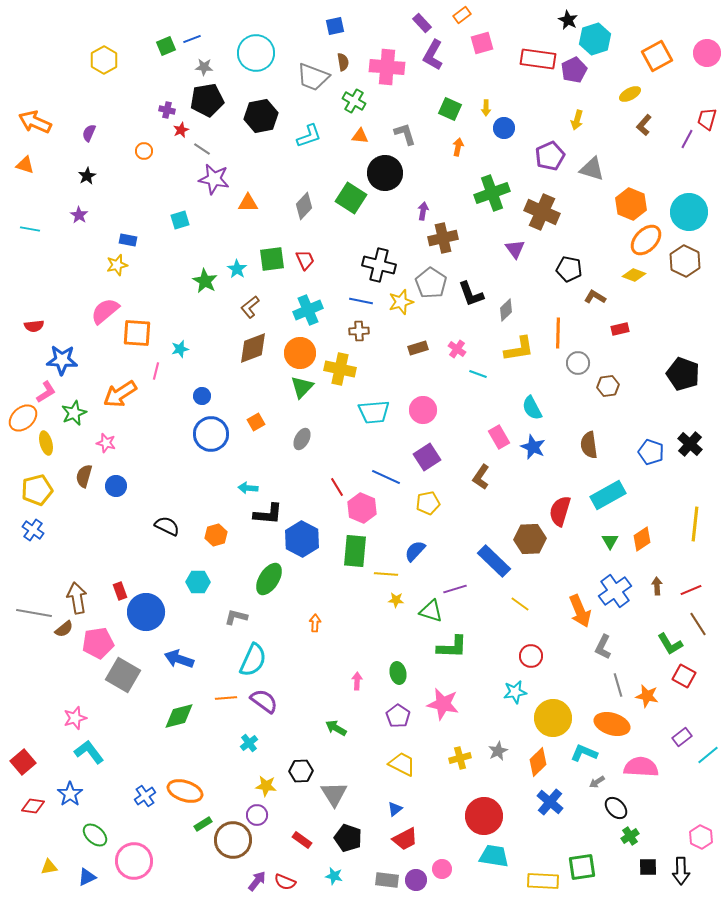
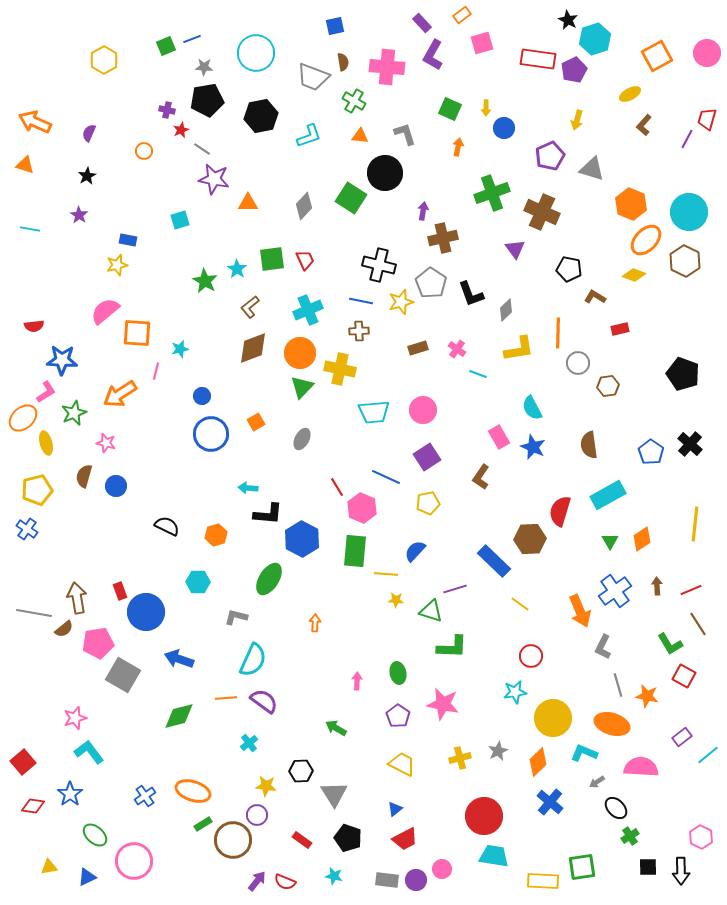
blue pentagon at (651, 452): rotated 15 degrees clockwise
blue cross at (33, 530): moved 6 px left, 1 px up
orange ellipse at (185, 791): moved 8 px right
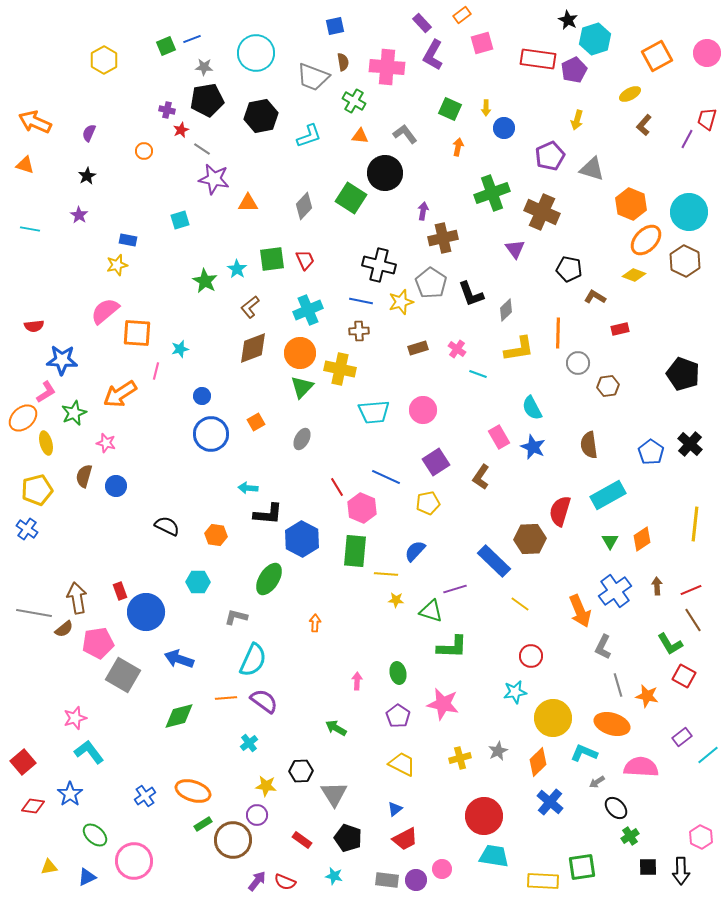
gray L-shape at (405, 134): rotated 20 degrees counterclockwise
purple square at (427, 457): moved 9 px right, 5 px down
orange hexagon at (216, 535): rotated 25 degrees clockwise
brown line at (698, 624): moved 5 px left, 4 px up
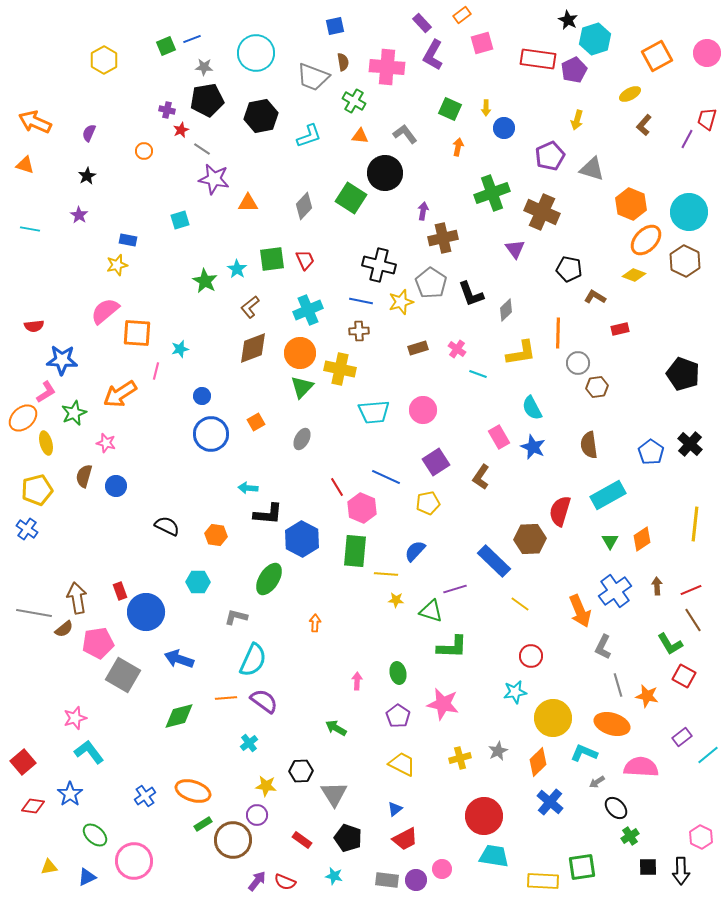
yellow L-shape at (519, 349): moved 2 px right, 4 px down
brown hexagon at (608, 386): moved 11 px left, 1 px down
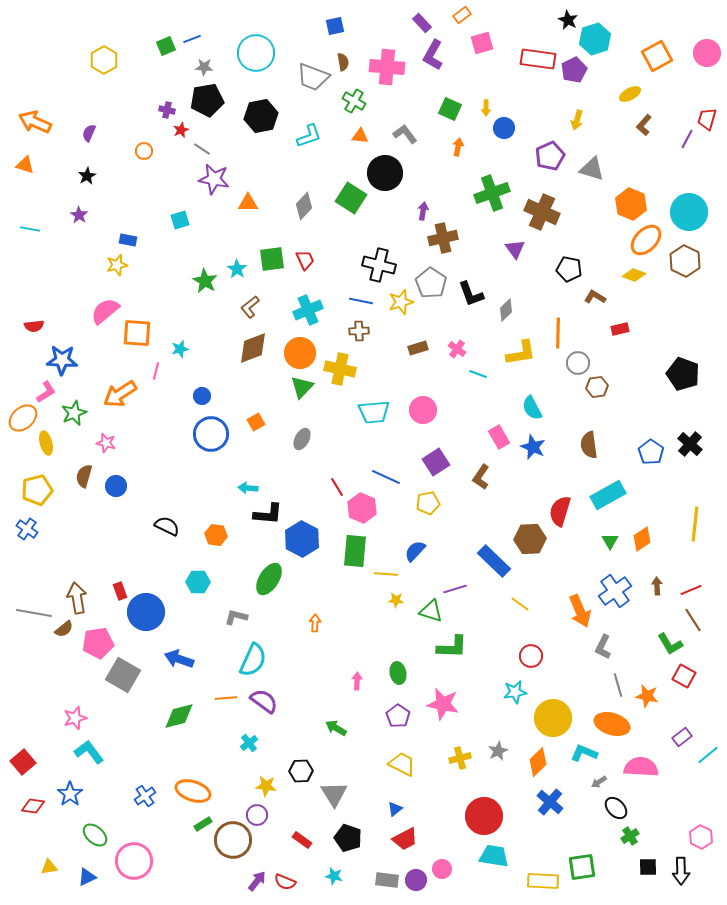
gray arrow at (597, 782): moved 2 px right
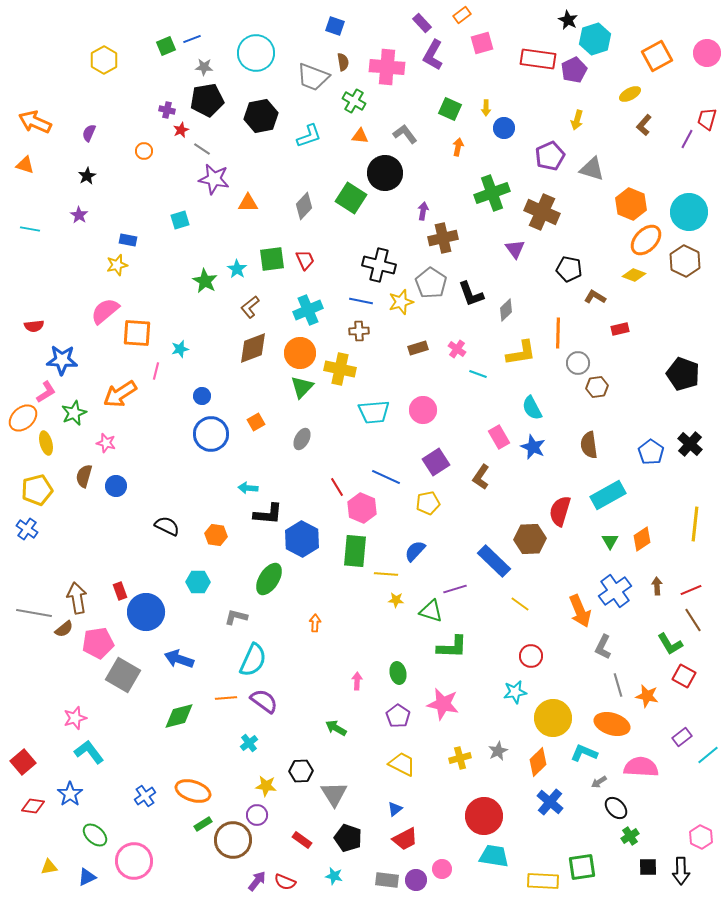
blue square at (335, 26): rotated 30 degrees clockwise
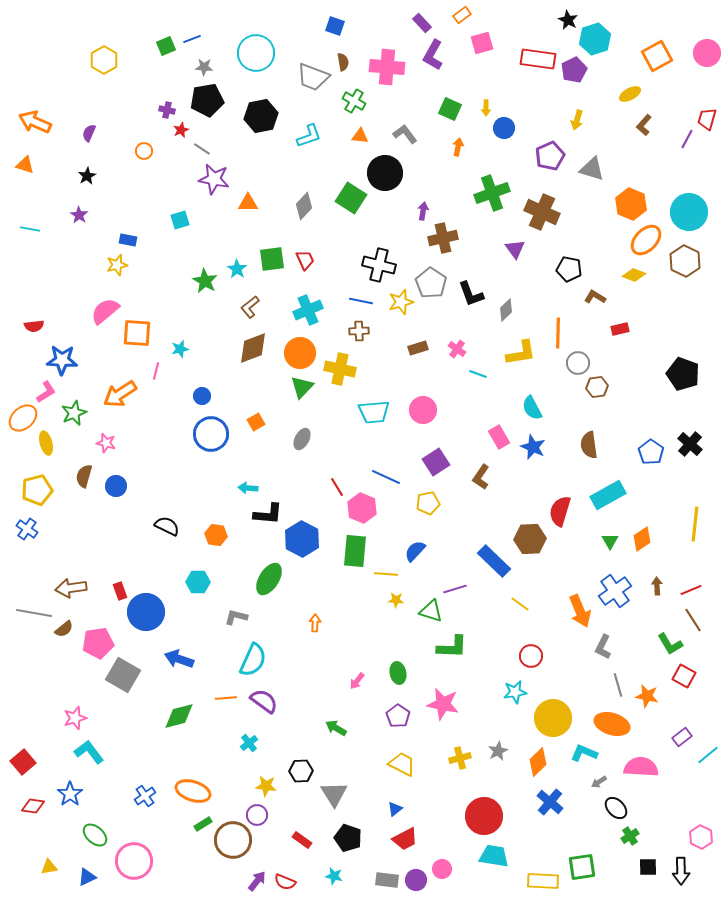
brown arrow at (77, 598): moved 6 px left, 10 px up; rotated 88 degrees counterclockwise
pink arrow at (357, 681): rotated 144 degrees counterclockwise
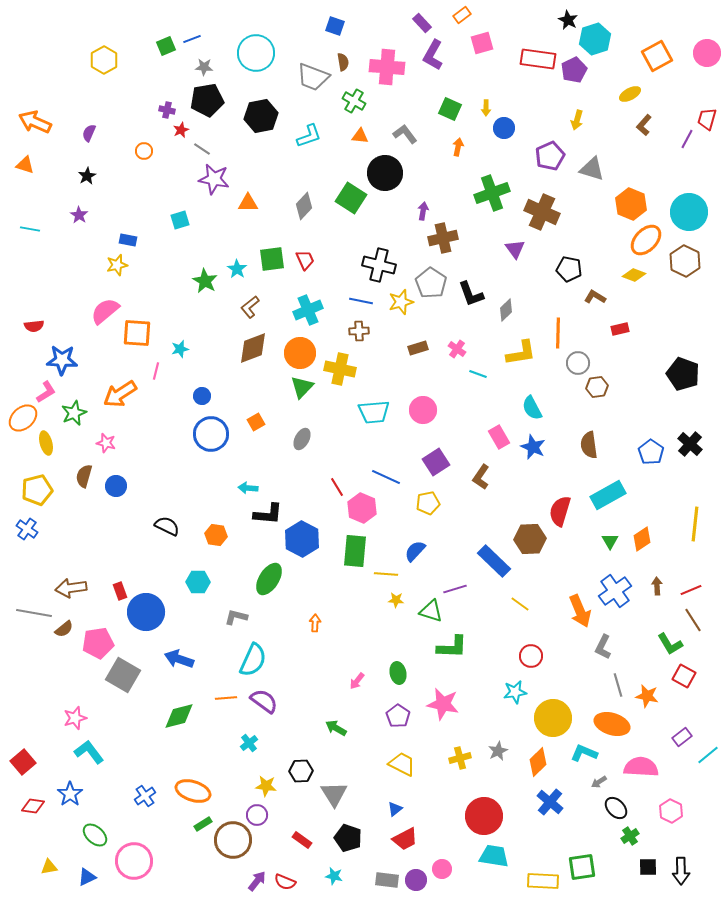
pink hexagon at (701, 837): moved 30 px left, 26 px up
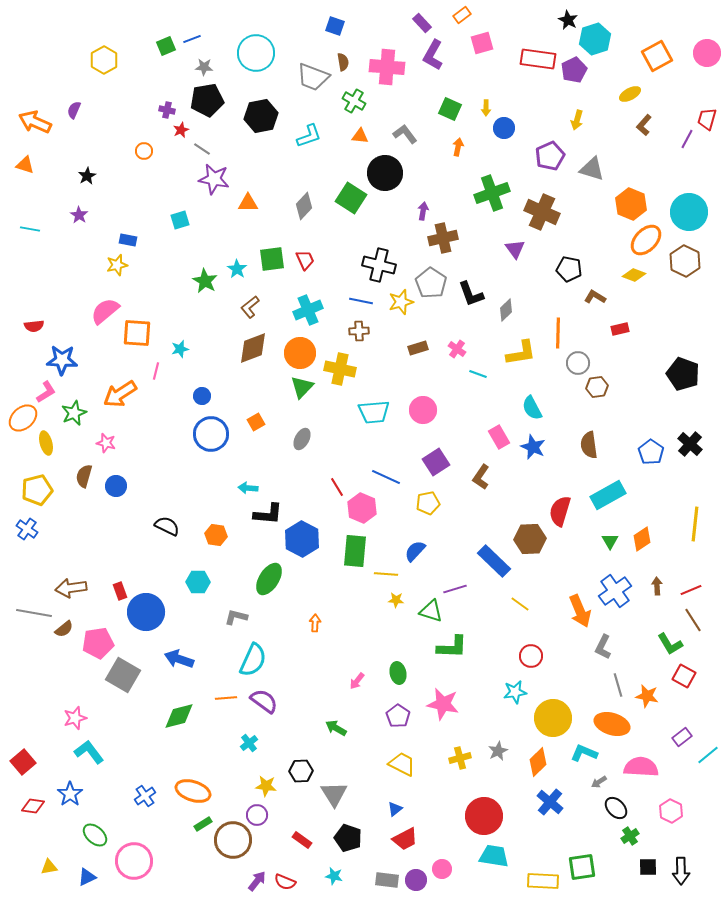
purple semicircle at (89, 133): moved 15 px left, 23 px up
